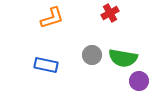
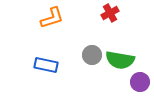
green semicircle: moved 3 px left, 2 px down
purple circle: moved 1 px right, 1 px down
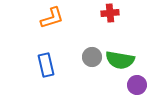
red cross: rotated 24 degrees clockwise
gray circle: moved 2 px down
blue rectangle: rotated 65 degrees clockwise
purple circle: moved 3 px left, 3 px down
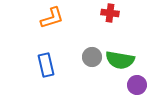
red cross: rotated 12 degrees clockwise
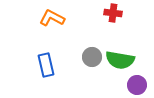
red cross: moved 3 px right
orange L-shape: rotated 135 degrees counterclockwise
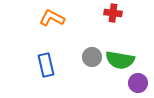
purple circle: moved 1 px right, 2 px up
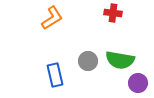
orange L-shape: rotated 120 degrees clockwise
gray circle: moved 4 px left, 4 px down
blue rectangle: moved 9 px right, 10 px down
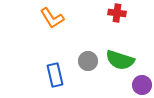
red cross: moved 4 px right
orange L-shape: rotated 90 degrees clockwise
green semicircle: rotated 8 degrees clockwise
purple circle: moved 4 px right, 2 px down
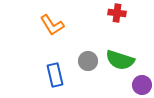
orange L-shape: moved 7 px down
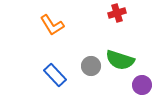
red cross: rotated 24 degrees counterclockwise
gray circle: moved 3 px right, 5 px down
blue rectangle: rotated 30 degrees counterclockwise
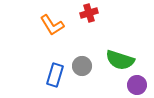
red cross: moved 28 px left
gray circle: moved 9 px left
blue rectangle: rotated 60 degrees clockwise
purple circle: moved 5 px left
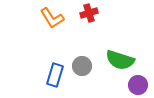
orange L-shape: moved 7 px up
purple circle: moved 1 px right
